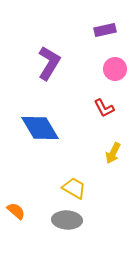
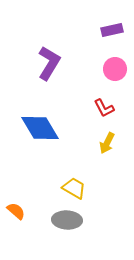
purple rectangle: moved 7 px right
yellow arrow: moved 6 px left, 10 px up
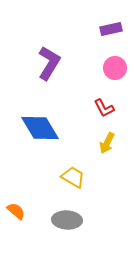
purple rectangle: moved 1 px left, 1 px up
pink circle: moved 1 px up
yellow trapezoid: moved 1 px left, 11 px up
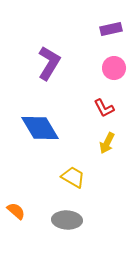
pink circle: moved 1 px left
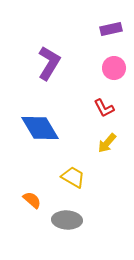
yellow arrow: rotated 15 degrees clockwise
orange semicircle: moved 16 px right, 11 px up
